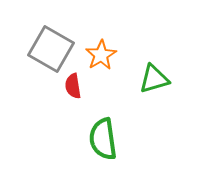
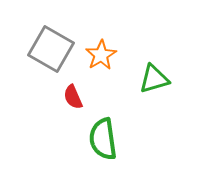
red semicircle: moved 11 px down; rotated 15 degrees counterclockwise
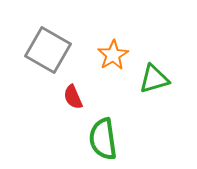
gray square: moved 3 px left, 1 px down
orange star: moved 12 px right
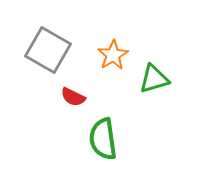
red semicircle: rotated 40 degrees counterclockwise
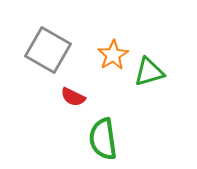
green triangle: moved 5 px left, 7 px up
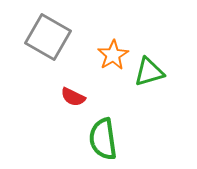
gray square: moved 13 px up
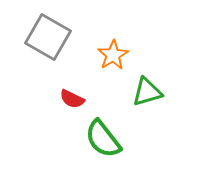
green triangle: moved 2 px left, 20 px down
red semicircle: moved 1 px left, 2 px down
green semicircle: rotated 30 degrees counterclockwise
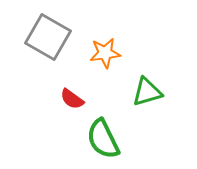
orange star: moved 8 px left, 2 px up; rotated 24 degrees clockwise
red semicircle: rotated 10 degrees clockwise
green semicircle: rotated 12 degrees clockwise
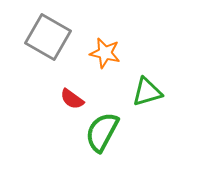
orange star: rotated 20 degrees clockwise
green semicircle: moved 1 px left, 7 px up; rotated 54 degrees clockwise
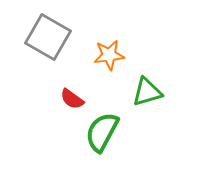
orange star: moved 4 px right, 2 px down; rotated 20 degrees counterclockwise
